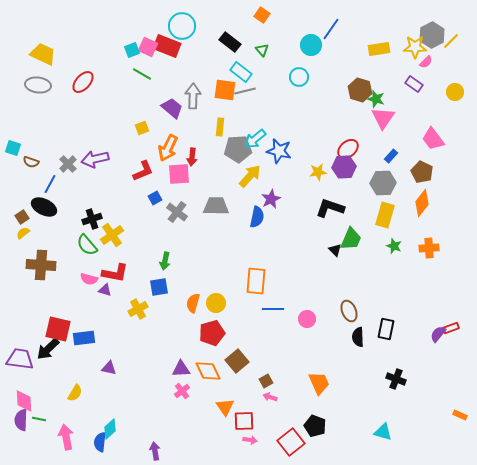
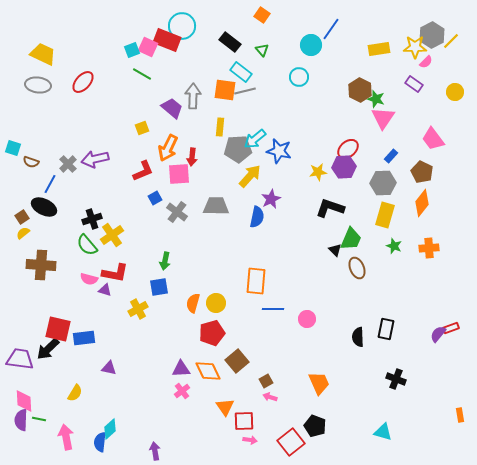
red rectangle at (167, 46): moved 6 px up
brown hexagon at (360, 90): rotated 10 degrees clockwise
brown ellipse at (349, 311): moved 8 px right, 43 px up
orange rectangle at (460, 415): rotated 56 degrees clockwise
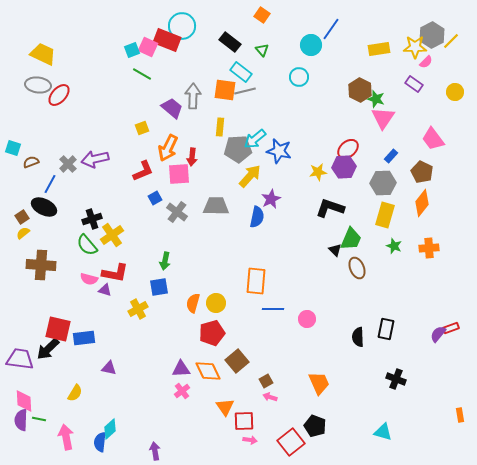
red ellipse at (83, 82): moved 24 px left, 13 px down
brown semicircle at (31, 162): rotated 140 degrees clockwise
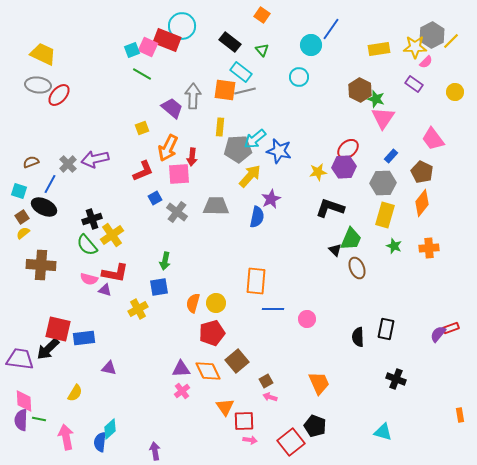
cyan square at (13, 148): moved 6 px right, 43 px down
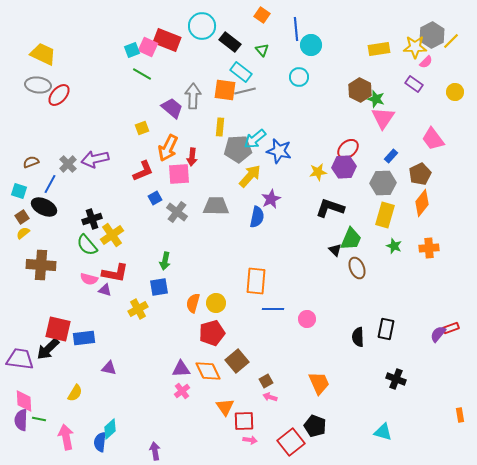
cyan circle at (182, 26): moved 20 px right
blue line at (331, 29): moved 35 px left; rotated 40 degrees counterclockwise
brown pentagon at (422, 172): moved 2 px left, 2 px down; rotated 20 degrees clockwise
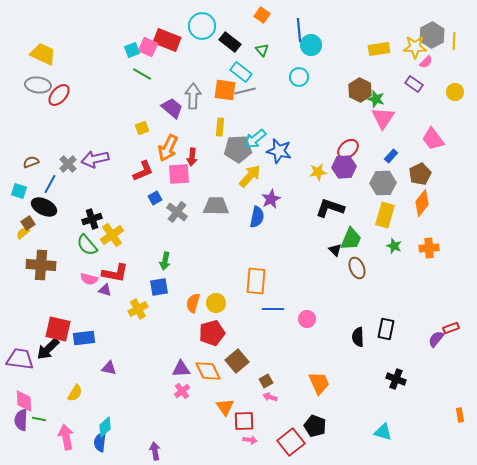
blue line at (296, 29): moved 3 px right, 1 px down
yellow line at (451, 41): moved 3 px right; rotated 42 degrees counterclockwise
brown square at (22, 217): moved 6 px right, 6 px down
purple semicircle at (438, 334): moved 2 px left, 5 px down
cyan diamond at (110, 429): moved 5 px left, 2 px up
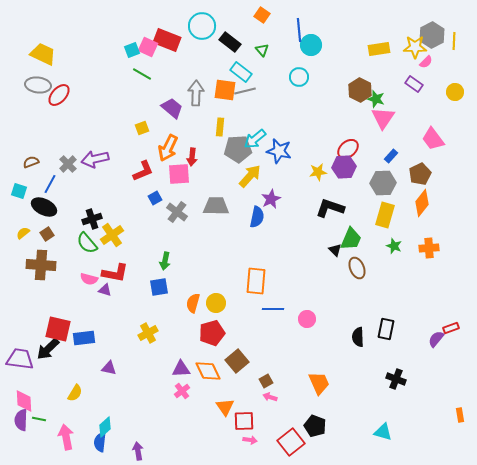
gray arrow at (193, 96): moved 3 px right, 3 px up
brown square at (28, 223): moved 19 px right, 11 px down
green semicircle at (87, 245): moved 2 px up
yellow cross at (138, 309): moved 10 px right, 24 px down
purple arrow at (155, 451): moved 17 px left
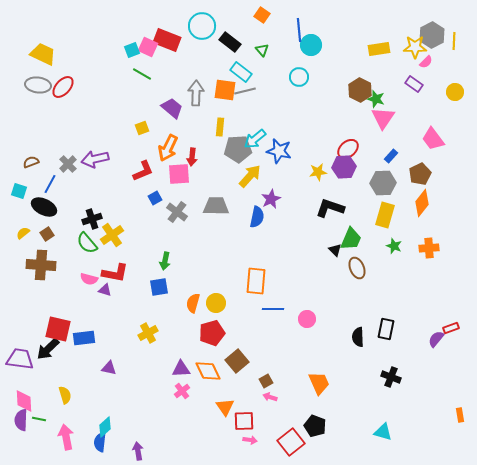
red ellipse at (59, 95): moved 4 px right, 8 px up
black cross at (396, 379): moved 5 px left, 2 px up
yellow semicircle at (75, 393): moved 10 px left, 2 px down; rotated 48 degrees counterclockwise
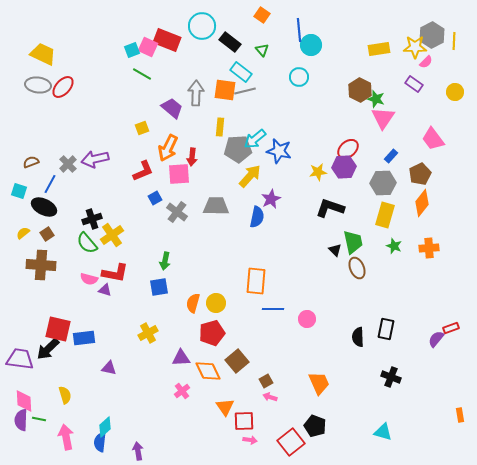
green trapezoid at (351, 239): moved 2 px right, 3 px down; rotated 35 degrees counterclockwise
purple triangle at (181, 369): moved 11 px up
